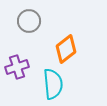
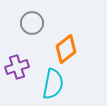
gray circle: moved 3 px right, 2 px down
cyan semicircle: rotated 16 degrees clockwise
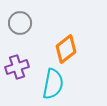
gray circle: moved 12 px left
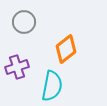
gray circle: moved 4 px right, 1 px up
cyan semicircle: moved 1 px left, 2 px down
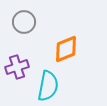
orange diamond: rotated 16 degrees clockwise
cyan semicircle: moved 4 px left
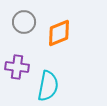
orange diamond: moved 7 px left, 16 px up
purple cross: rotated 25 degrees clockwise
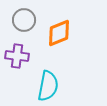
gray circle: moved 2 px up
purple cross: moved 11 px up
